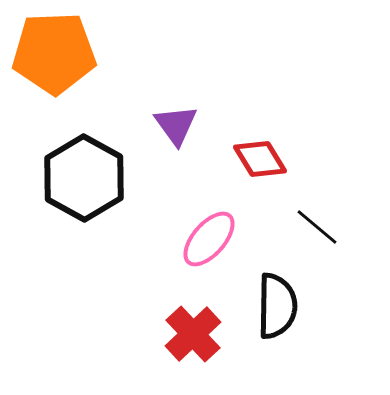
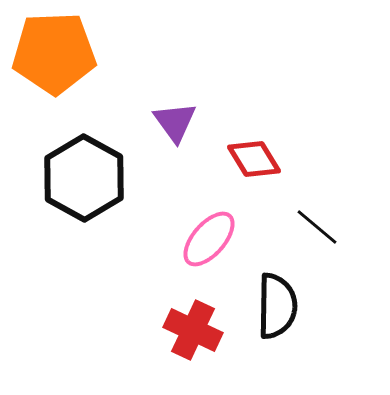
purple triangle: moved 1 px left, 3 px up
red diamond: moved 6 px left
red cross: moved 4 px up; rotated 22 degrees counterclockwise
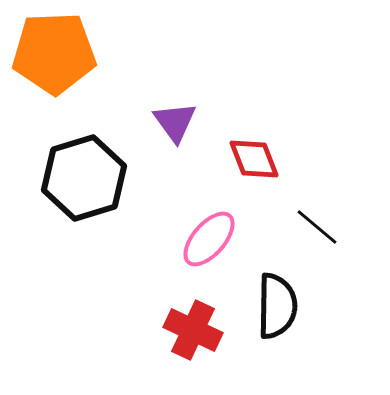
red diamond: rotated 10 degrees clockwise
black hexagon: rotated 14 degrees clockwise
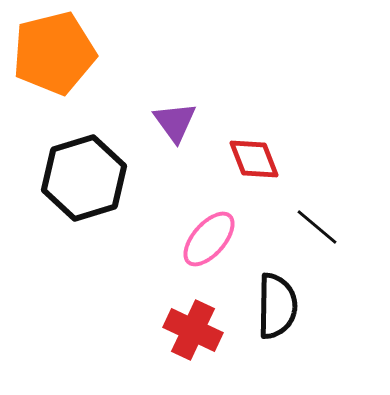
orange pentagon: rotated 12 degrees counterclockwise
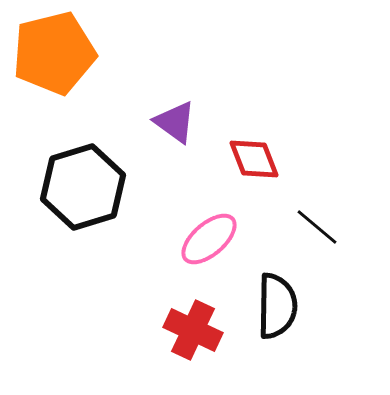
purple triangle: rotated 18 degrees counterclockwise
black hexagon: moved 1 px left, 9 px down
pink ellipse: rotated 8 degrees clockwise
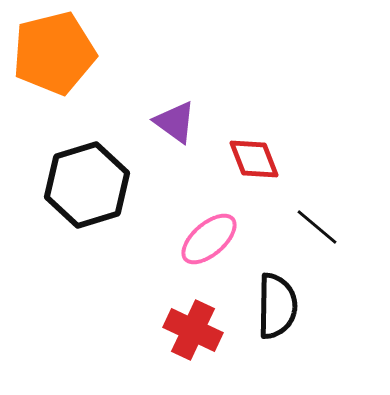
black hexagon: moved 4 px right, 2 px up
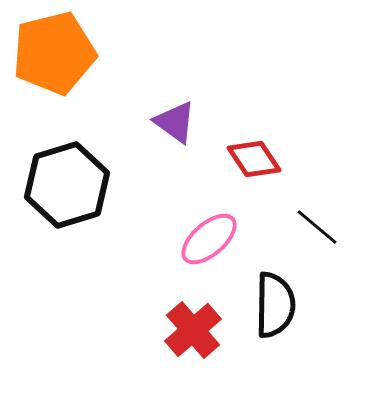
red diamond: rotated 12 degrees counterclockwise
black hexagon: moved 20 px left
black semicircle: moved 2 px left, 1 px up
red cross: rotated 24 degrees clockwise
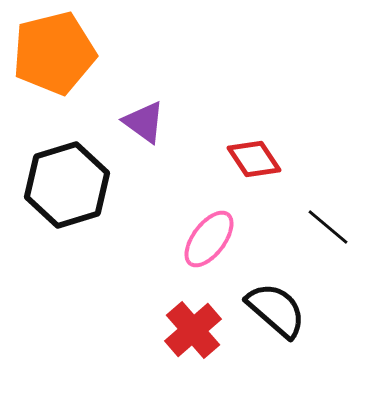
purple triangle: moved 31 px left
black line: moved 11 px right
pink ellipse: rotated 12 degrees counterclockwise
black semicircle: moved 1 px right, 5 px down; rotated 50 degrees counterclockwise
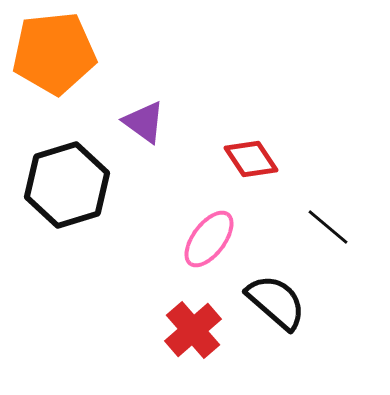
orange pentagon: rotated 8 degrees clockwise
red diamond: moved 3 px left
black semicircle: moved 8 px up
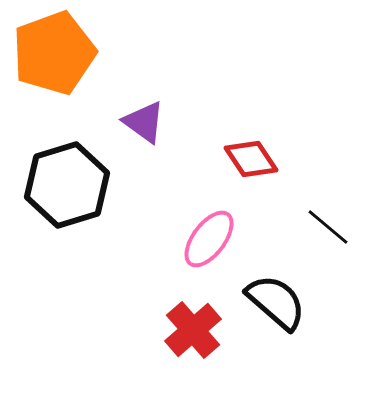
orange pentagon: rotated 14 degrees counterclockwise
